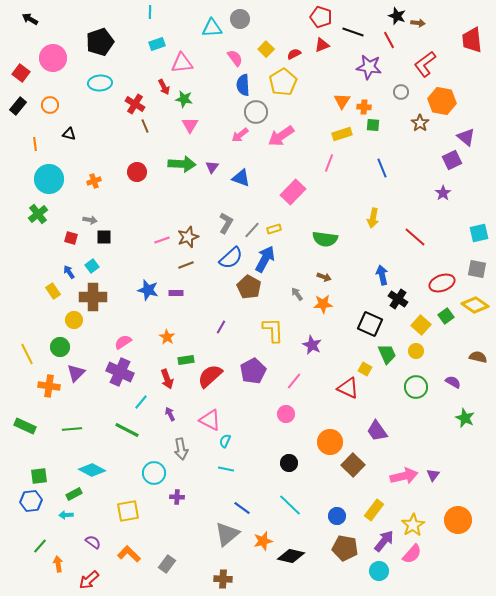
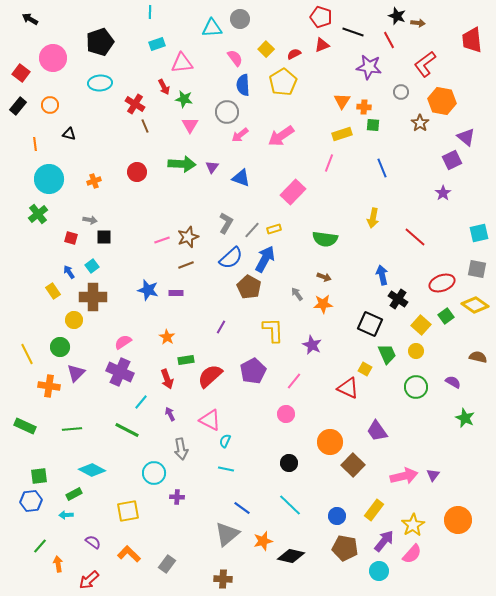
gray circle at (256, 112): moved 29 px left
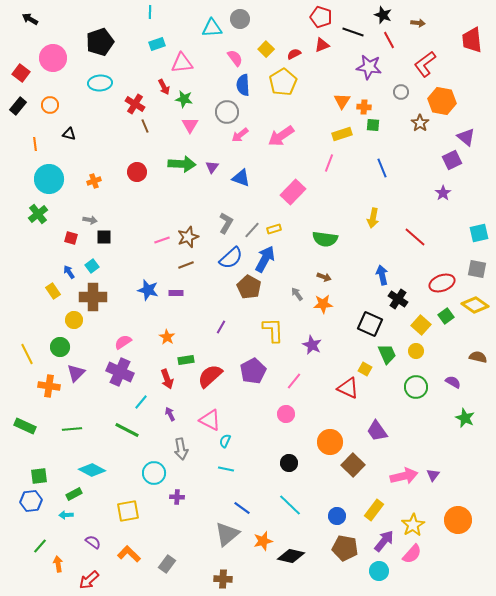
black star at (397, 16): moved 14 px left, 1 px up
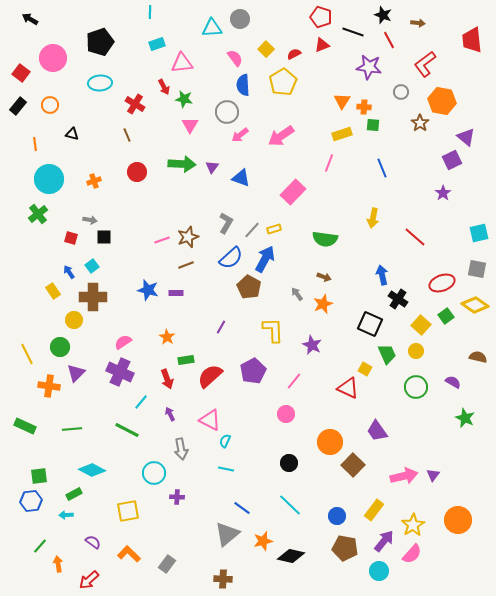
brown line at (145, 126): moved 18 px left, 9 px down
black triangle at (69, 134): moved 3 px right
orange star at (323, 304): rotated 18 degrees counterclockwise
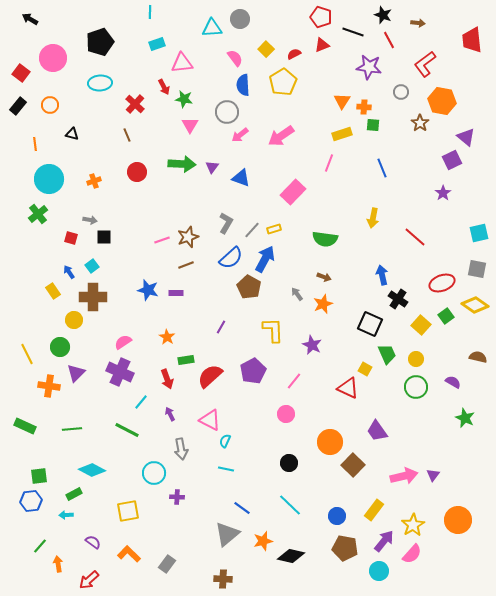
red cross at (135, 104): rotated 12 degrees clockwise
yellow circle at (416, 351): moved 8 px down
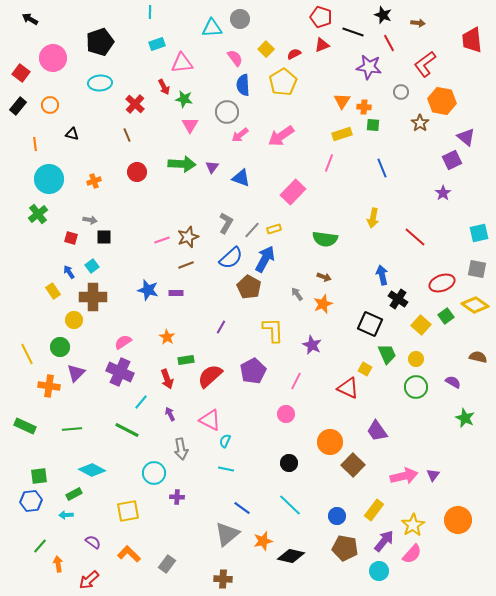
red line at (389, 40): moved 3 px down
pink line at (294, 381): moved 2 px right; rotated 12 degrees counterclockwise
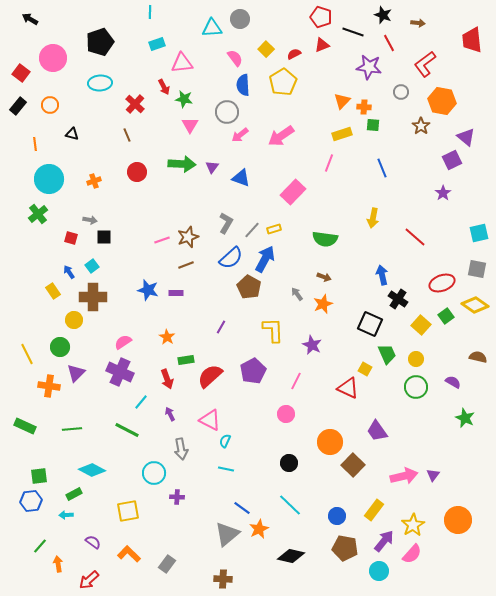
orange triangle at (342, 101): rotated 12 degrees clockwise
brown star at (420, 123): moved 1 px right, 3 px down
orange star at (263, 541): moved 4 px left, 12 px up; rotated 12 degrees counterclockwise
